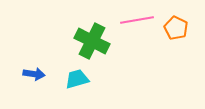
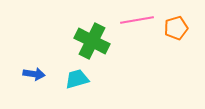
orange pentagon: rotated 30 degrees clockwise
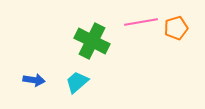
pink line: moved 4 px right, 2 px down
blue arrow: moved 6 px down
cyan trapezoid: moved 3 px down; rotated 25 degrees counterclockwise
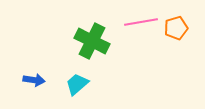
cyan trapezoid: moved 2 px down
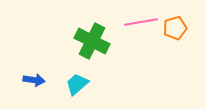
orange pentagon: moved 1 px left
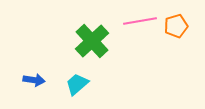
pink line: moved 1 px left, 1 px up
orange pentagon: moved 1 px right, 2 px up
green cross: rotated 20 degrees clockwise
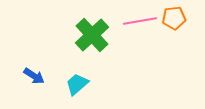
orange pentagon: moved 2 px left, 8 px up; rotated 10 degrees clockwise
green cross: moved 6 px up
blue arrow: moved 4 px up; rotated 25 degrees clockwise
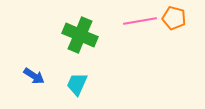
orange pentagon: rotated 20 degrees clockwise
green cross: moved 12 px left; rotated 24 degrees counterclockwise
cyan trapezoid: rotated 25 degrees counterclockwise
